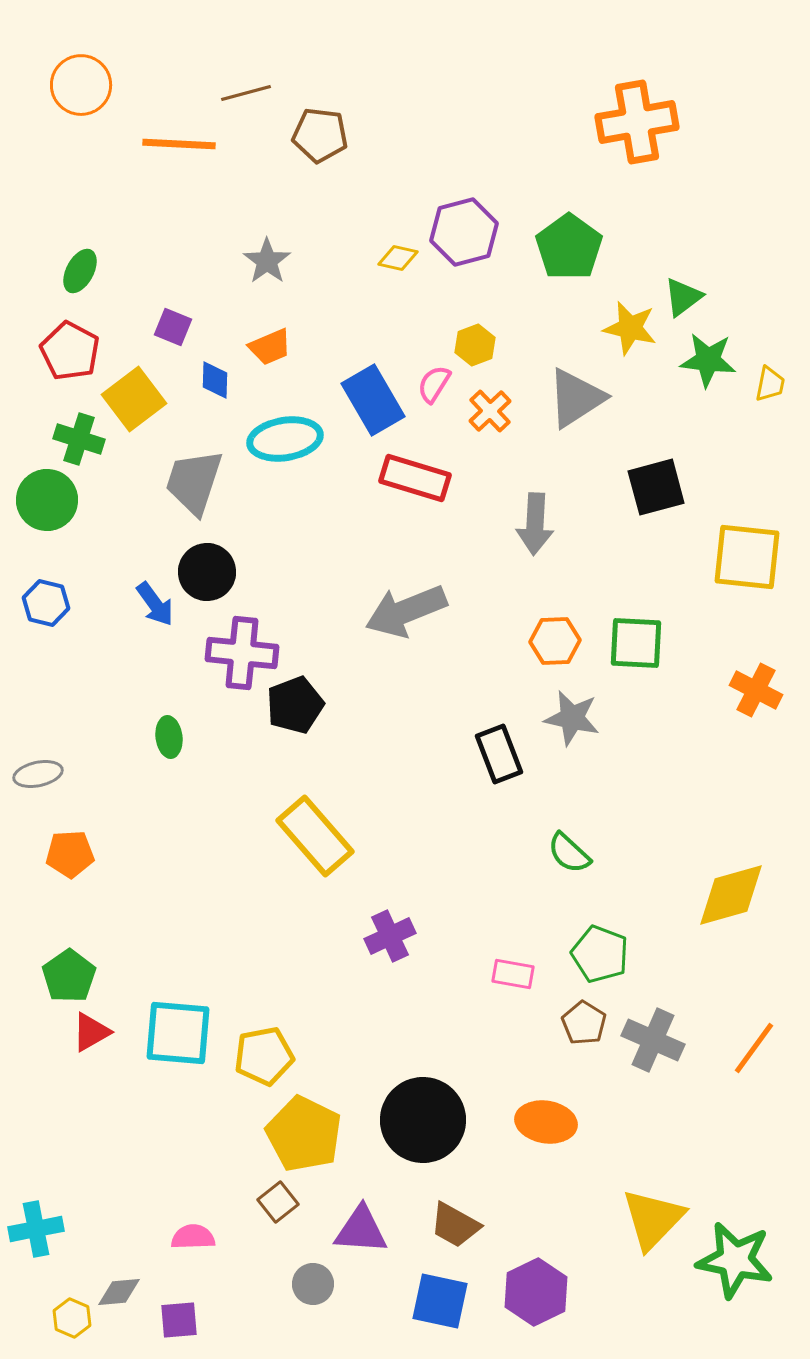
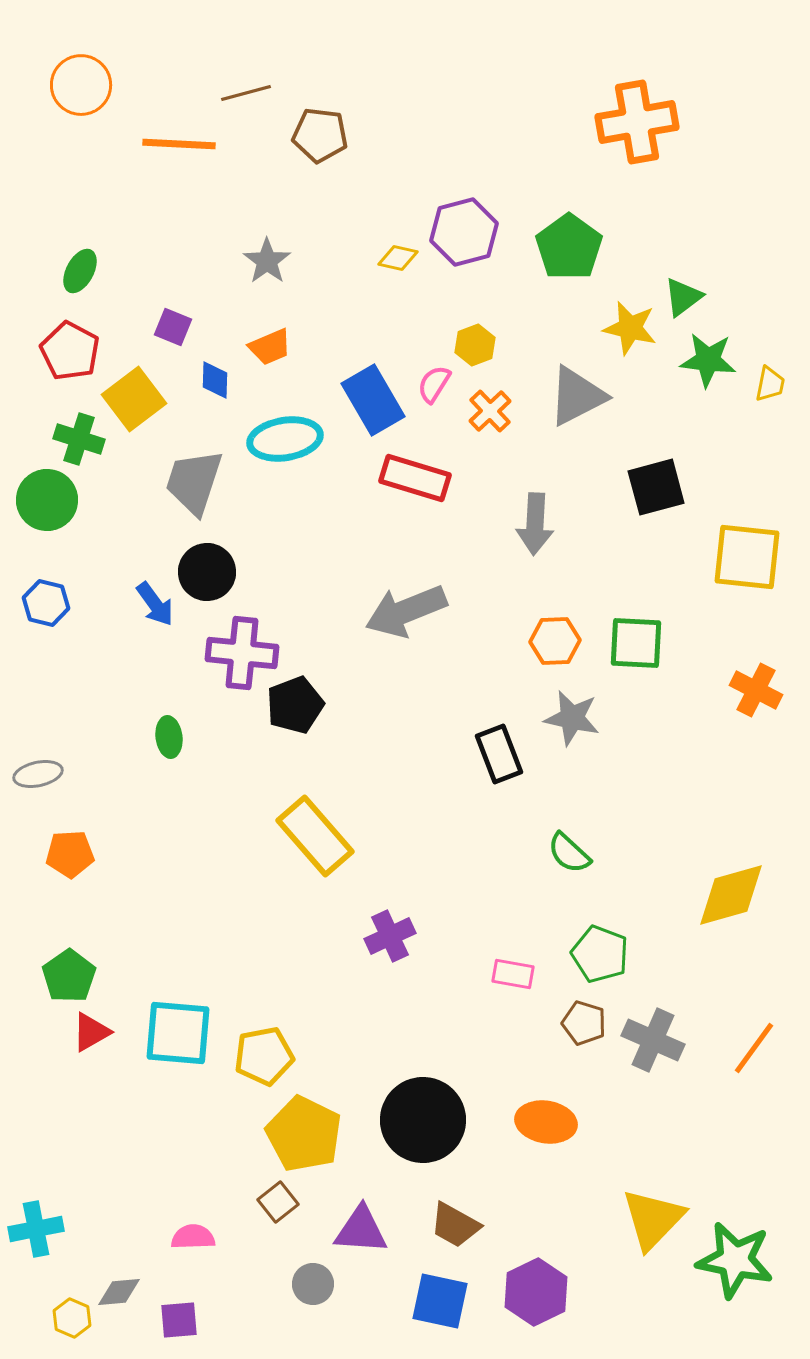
gray triangle at (576, 398): moved 1 px right, 2 px up; rotated 6 degrees clockwise
brown pentagon at (584, 1023): rotated 15 degrees counterclockwise
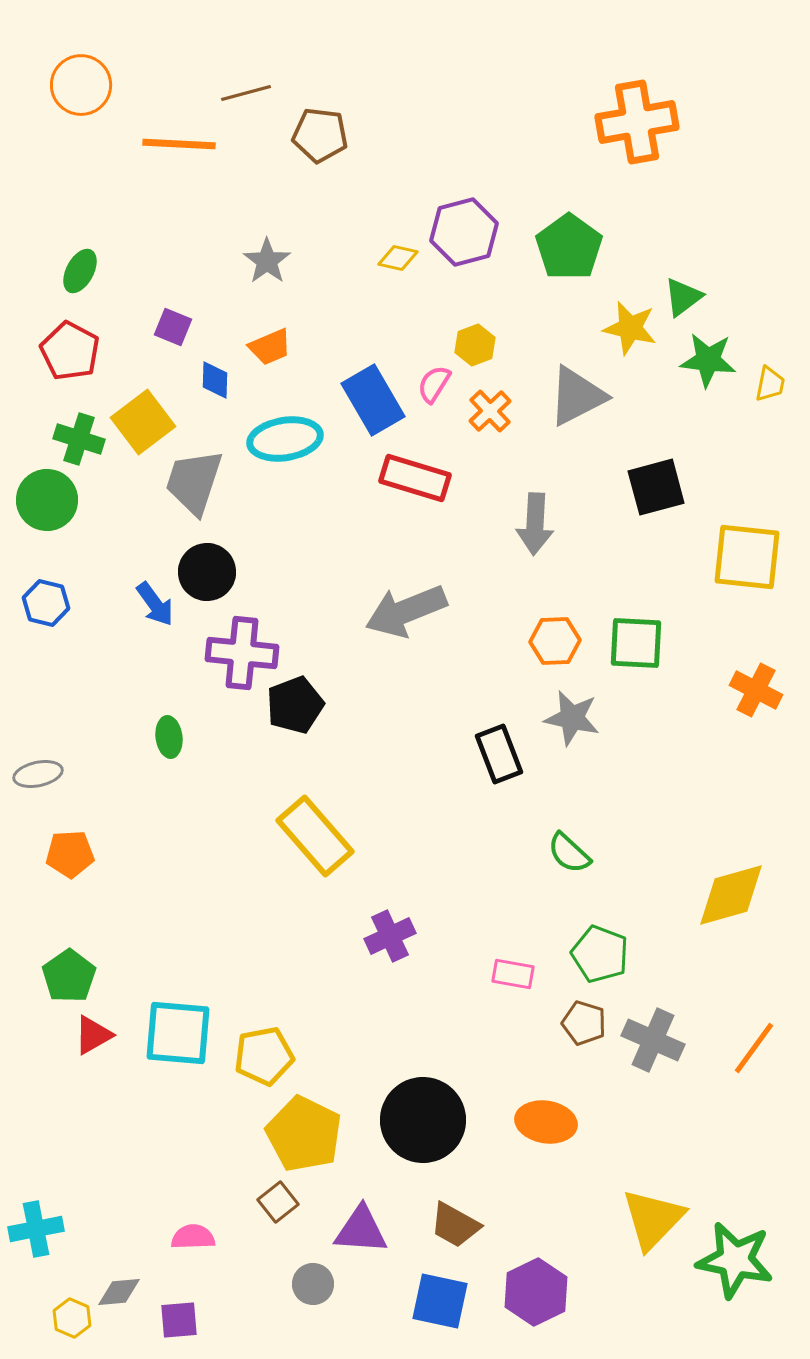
yellow square at (134, 399): moved 9 px right, 23 px down
red triangle at (91, 1032): moved 2 px right, 3 px down
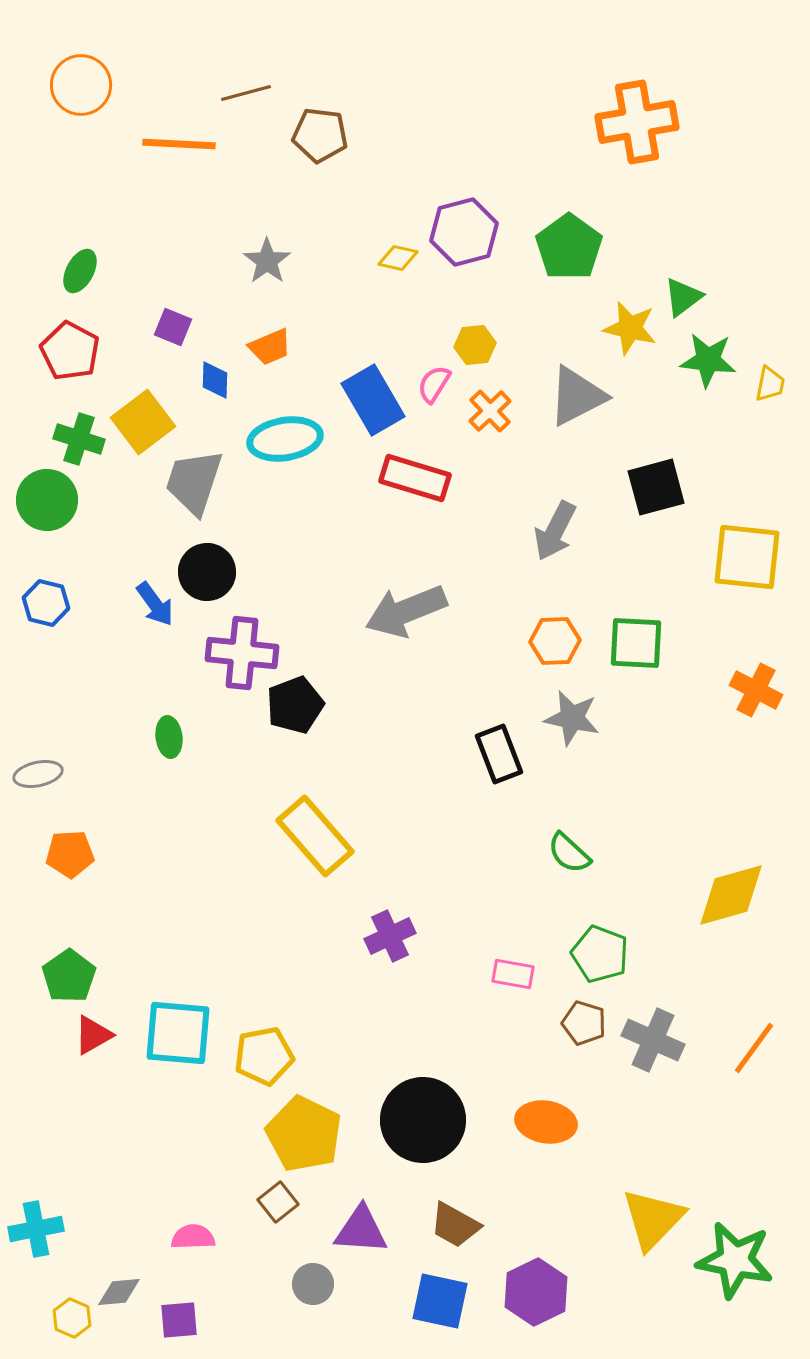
yellow hexagon at (475, 345): rotated 15 degrees clockwise
gray arrow at (535, 524): moved 20 px right, 7 px down; rotated 24 degrees clockwise
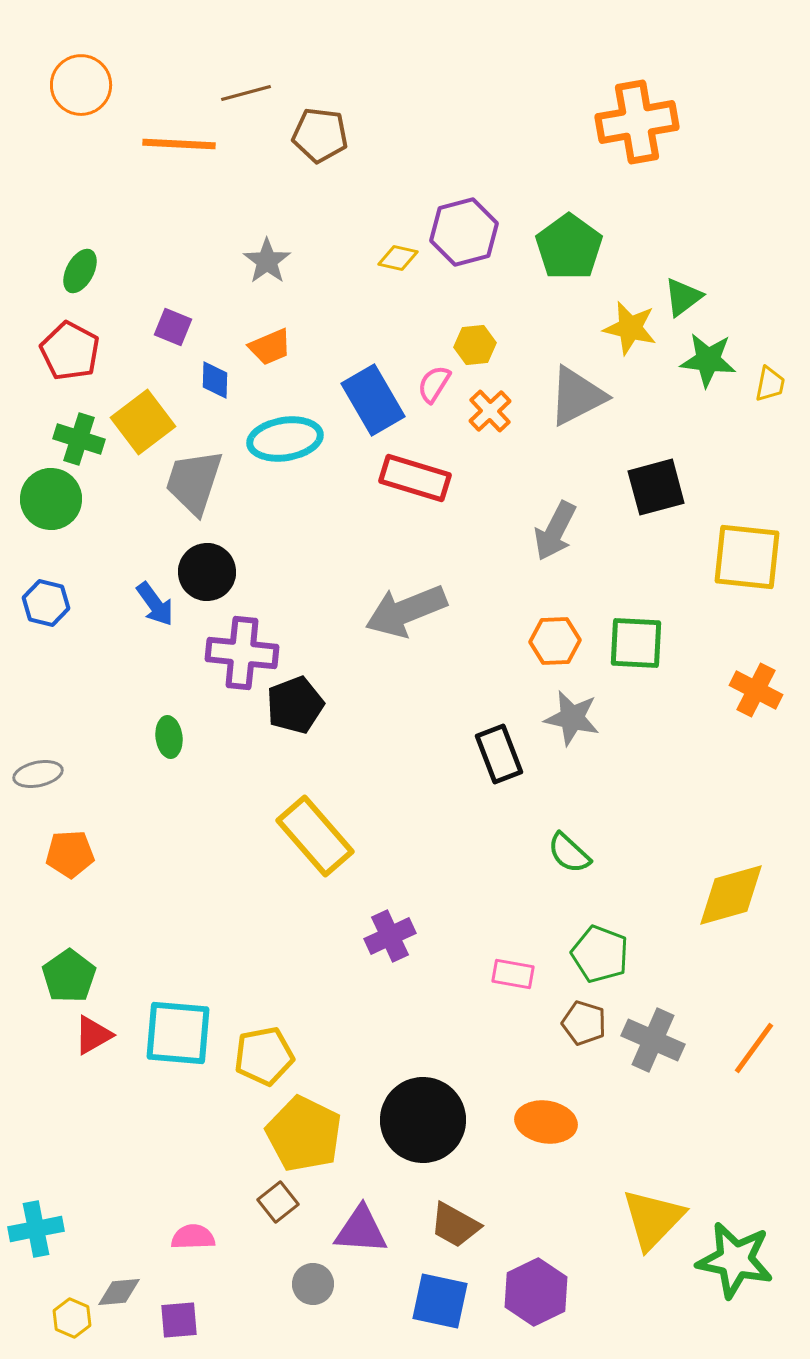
green circle at (47, 500): moved 4 px right, 1 px up
